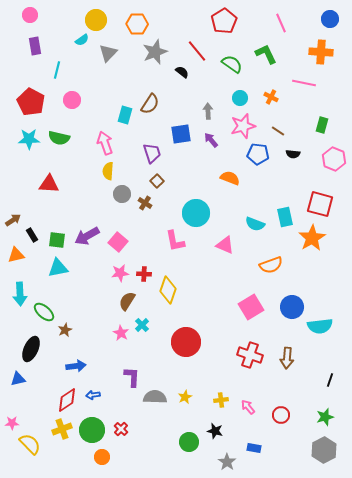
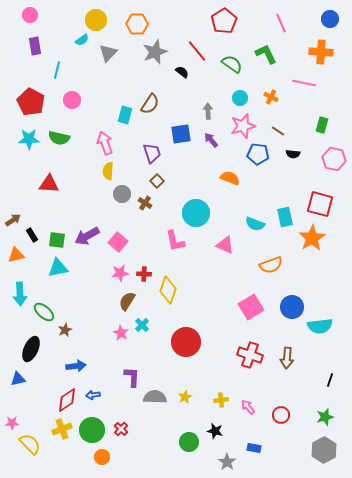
pink hexagon at (334, 159): rotated 10 degrees counterclockwise
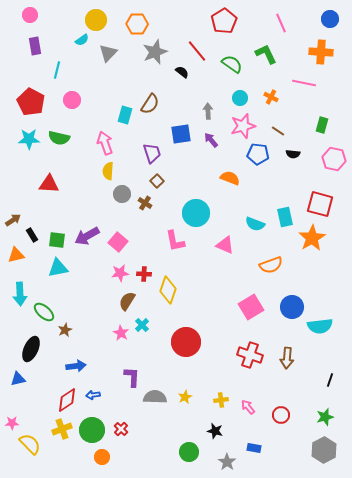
green circle at (189, 442): moved 10 px down
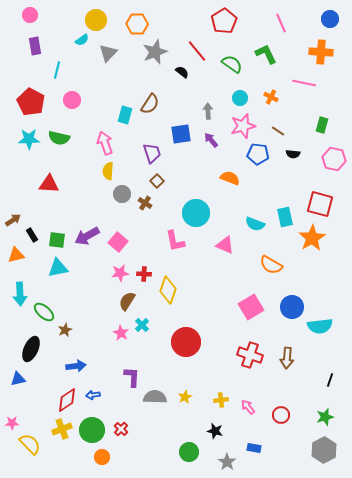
orange semicircle at (271, 265): rotated 50 degrees clockwise
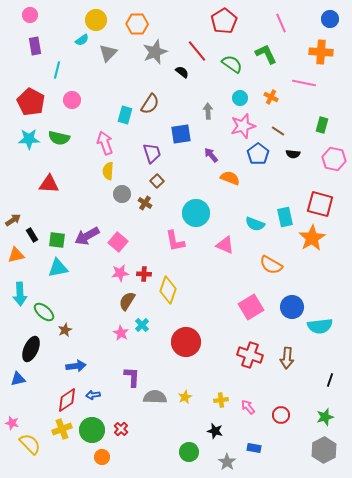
purple arrow at (211, 140): moved 15 px down
blue pentagon at (258, 154): rotated 30 degrees clockwise
pink star at (12, 423): rotated 16 degrees clockwise
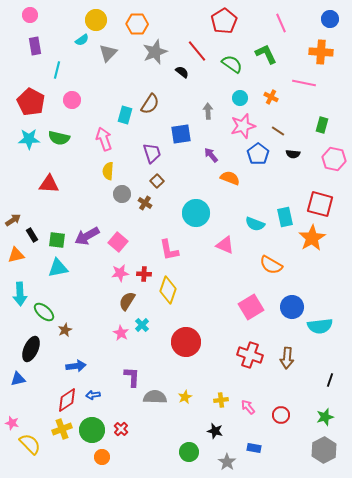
pink arrow at (105, 143): moved 1 px left, 4 px up
pink L-shape at (175, 241): moved 6 px left, 9 px down
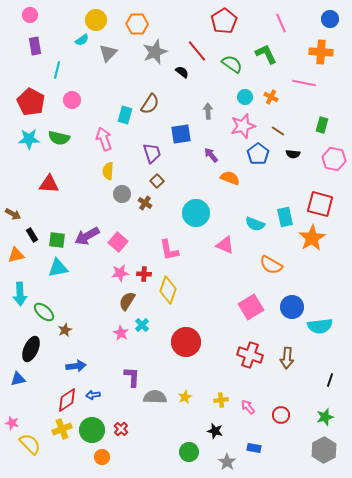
cyan circle at (240, 98): moved 5 px right, 1 px up
brown arrow at (13, 220): moved 6 px up; rotated 63 degrees clockwise
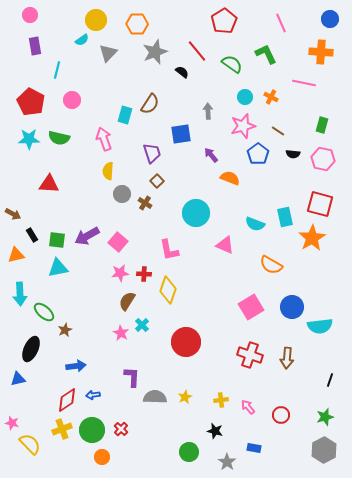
pink hexagon at (334, 159): moved 11 px left
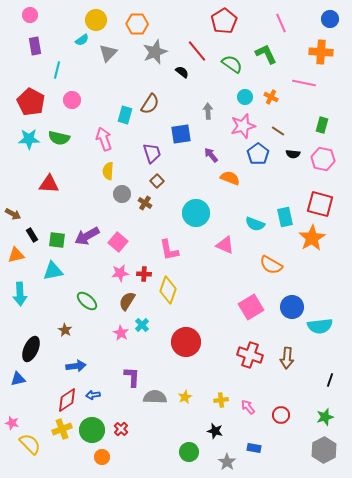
cyan triangle at (58, 268): moved 5 px left, 3 px down
green ellipse at (44, 312): moved 43 px right, 11 px up
brown star at (65, 330): rotated 16 degrees counterclockwise
